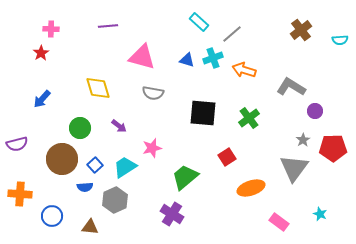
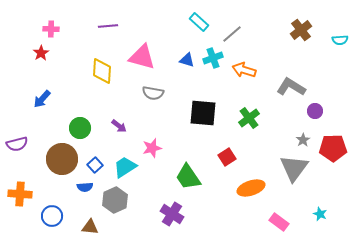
yellow diamond: moved 4 px right, 17 px up; rotated 20 degrees clockwise
green trapezoid: moved 3 px right; rotated 84 degrees counterclockwise
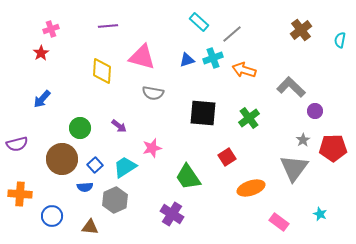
pink cross: rotated 21 degrees counterclockwise
cyan semicircle: rotated 105 degrees clockwise
blue triangle: rotated 35 degrees counterclockwise
gray L-shape: rotated 12 degrees clockwise
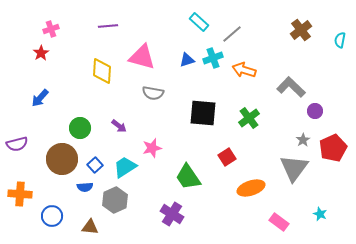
blue arrow: moved 2 px left, 1 px up
red pentagon: rotated 24 degrees counterclockwise
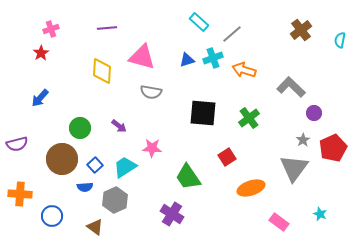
purple line: moved 1 px left, 2 px down
gray semicircle: moved 2 px left, 1 px up
purple circle: moved 1 px left, 2 px down
pink star: rotated 18 degrees clockwise
brown triangle: moved 5 px right; rotated 30 degrees clockwise
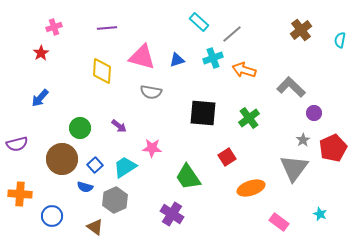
pink cross: moved 3 px right, 2 px up
blue triangle: moved 10 px left
blue semicircle: rotated 21 degrees clockwise
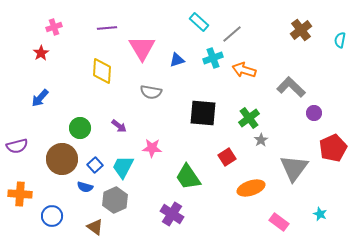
pink triangle: moved 9 px up; rotated 44 degrees clockwise
gray star: moved 42 px left
purple semicircle: moved 2 px down
cyan trapezoid: moved 2 px left; rotated 30 degrees counterclockwise
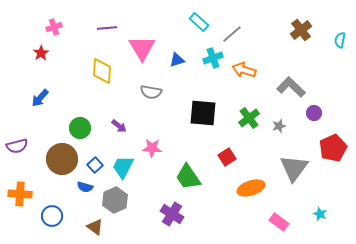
gray star: moved 18 px right, 14 px up; rotated 16 degrees clockwise
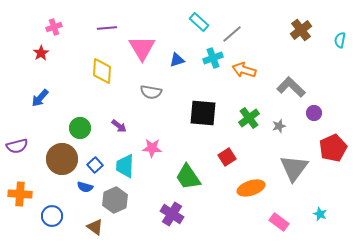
cyan trapezoid: moved 2 px right, 1 px up; rotated 25 degrees counterclockwise
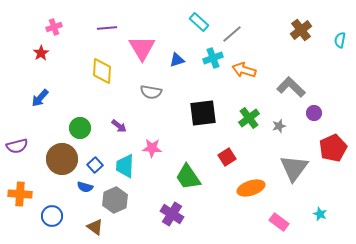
black square: rotated 12 degrees counterclockwise
